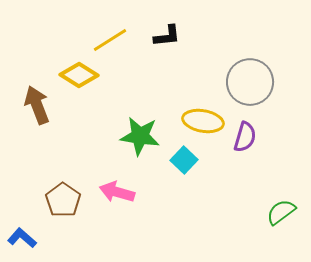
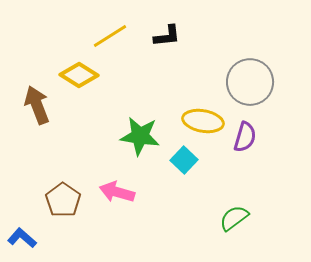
yellow line: moved 4 px up
green semicircle: moved 47 px left, 6 px down
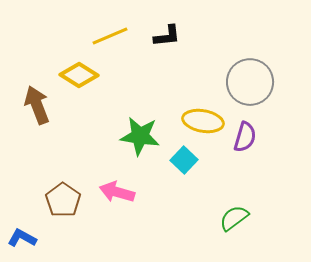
yellow line: rotated 9 degrees clockwise
blue L-shape: rotated 12 degrees counterclockwise
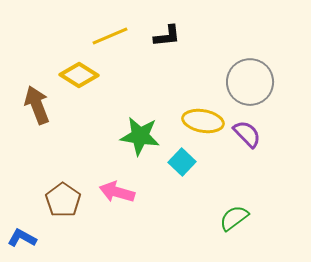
purple semicircle: moved 2 px right, 3 px up; rotated 60 degrees counterclockwise
cyan square: moved 2 px left, 2 px down
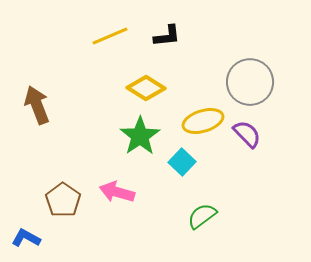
yellow diamond: moved 67 px right, 13 px down
yellow ellipse: rotated 27 degrees counterclockwise
green star: rotated 30 degrees clockwise
green semicircle: moved 32 px left, 2 px up
blue L-shape: moved 4 px right
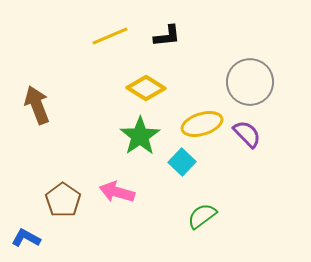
yellow ellipse: moved 1 px left, 3 px down
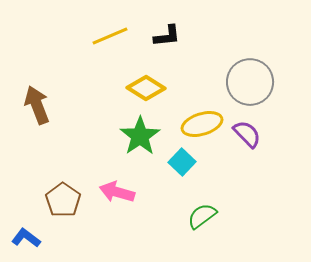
blue L-shape: rotated 8 degrees clockwise
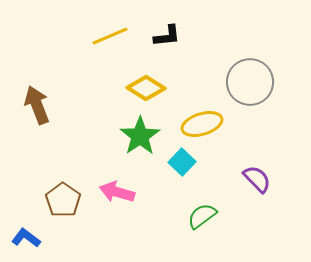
purple semicircle: moved 10 px right, 45 px down
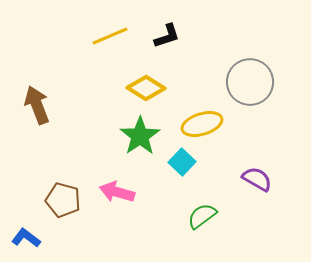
black L-shape: rotated 12 degrees counterclockwise
purple semicircle: rotated 16 degrees counterclockwise
brown pentagon: rotated 20 degrees counterclockwise
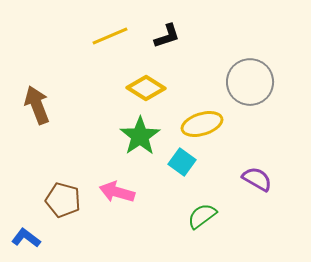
cyan square: rotated 8 degrees counterclockwise
